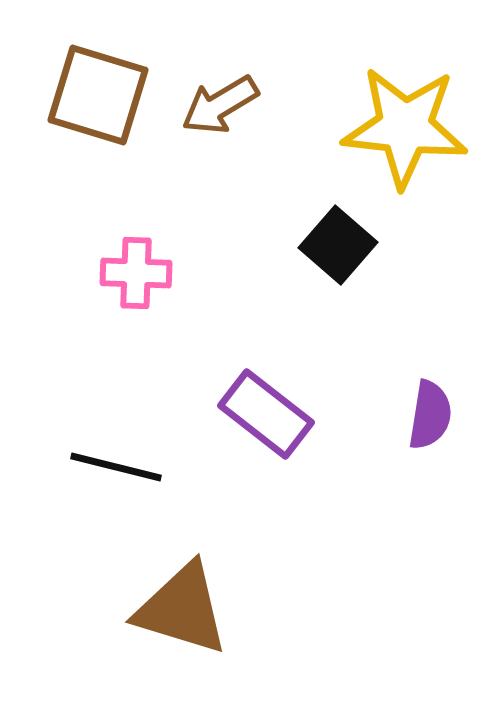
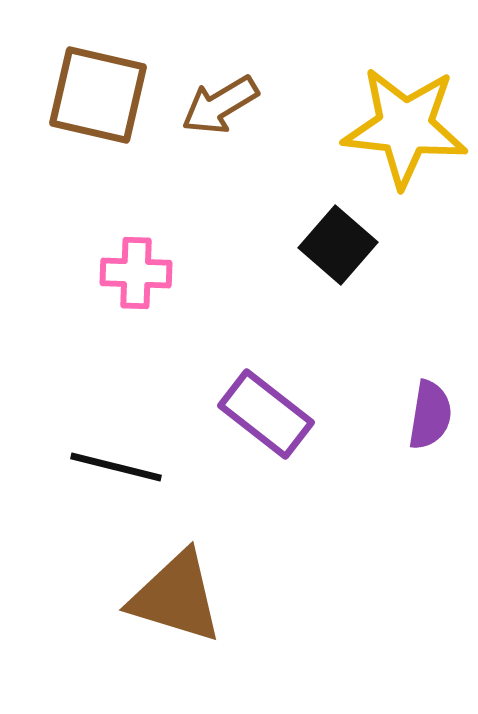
brown square: rotated 4 degrees counterclockwise
brown triangle: moved 6 px left, 12 px up
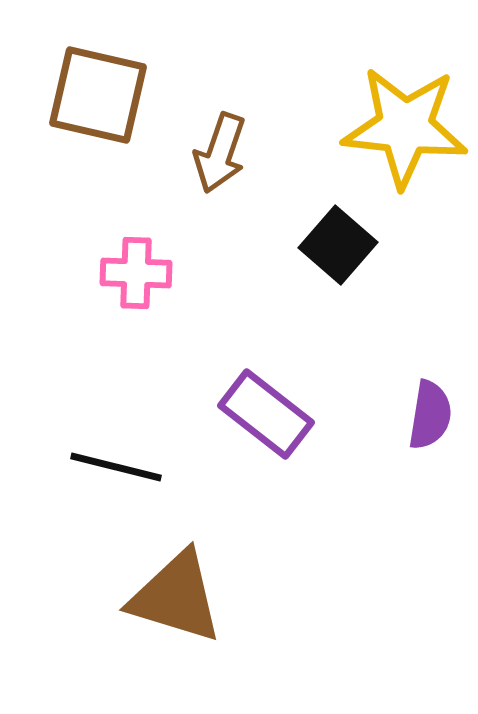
brown arrow: moved 48 px down; rotated 40 degrees counterclockwise
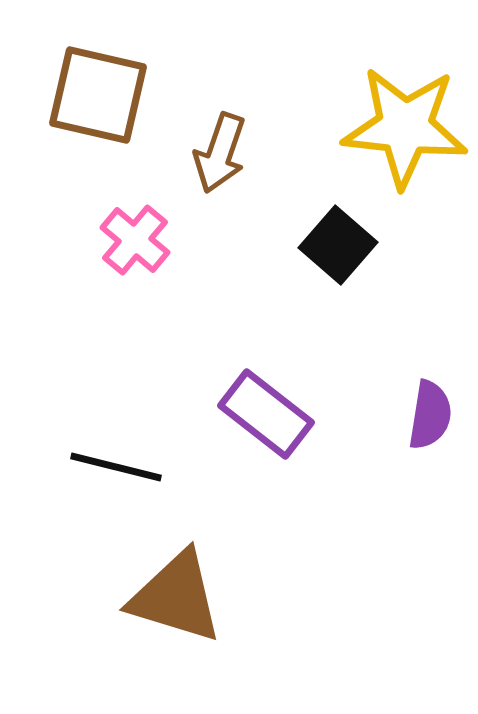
pink cross: moved 1 px left, 33 px up; rotated 38 degrees clockwise
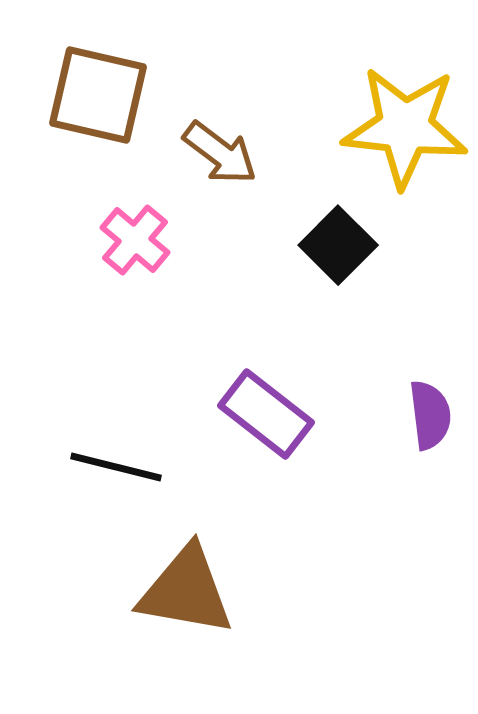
brown arrow: rotated 72 degrees counterclockwise
black square: rotated 4 degrees clockwise
purple semicircle: rotated 16 degrees counterclockwise
brown triangle: moved 10 px right, 6 px up; rotated 7 degrees counterclockwise
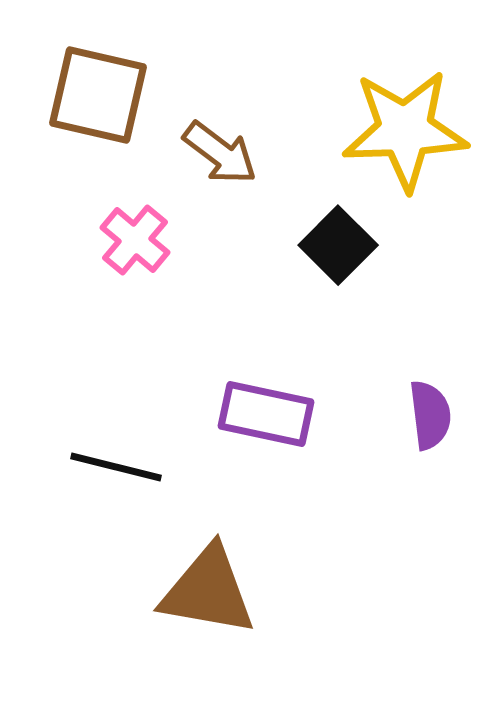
yellow star: moved 3 px down; rotated 8 degrees counterclockwise
purple rectangle: rotated 26 degrees counterclockwise
brown triangle: moved 22 px right
